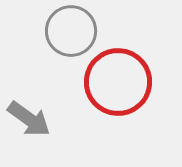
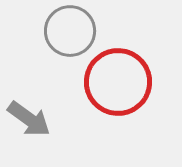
gray circle: moved 1 px left
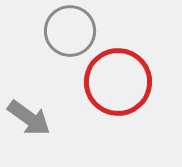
gray arrow: moved 1 px up
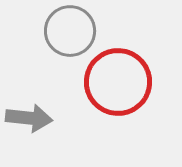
gray arrow: rotated 30 degrees counterclockwise
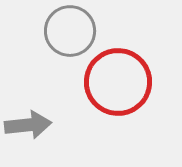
gray arrow: moved 1 px left, 7 px down; rotated 12 degrees counterclockwise
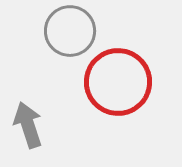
gray arrow: rotated 102 degrees counterclockwise
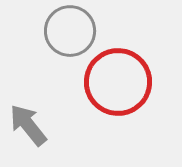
gray arrow: rotated 21 degrees counterclockwise
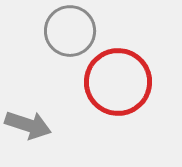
gray arrow: rotated 147 degrees clockwise
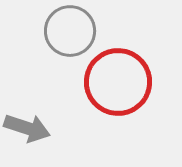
gray arrow: moved 1 px left, 3 px down
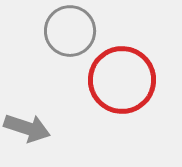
red circle: moved 4 px right, 2 px up
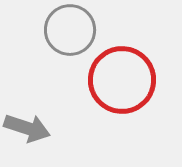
gray circle: moved 1 px up
